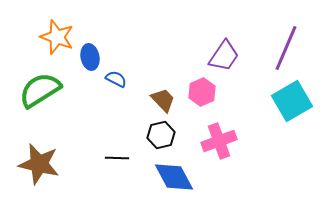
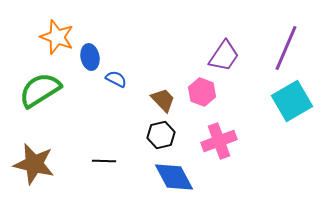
pink hexagon: rotated 16 degrees counterclockwise
black line: moved 13 px left, 3 px down
brown star: moved 5 px left
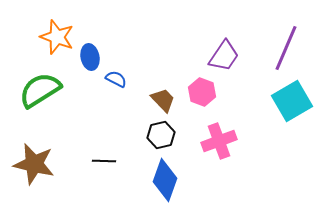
blue diamond: moved 9 px left, 3 px down; rotated 48 degrees clockwise
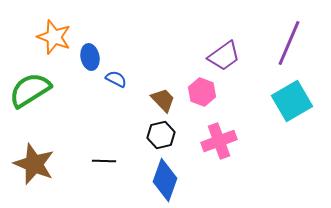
orange star: moved 3 px left
purple line: moved 3 px right, 5 px up
purple trapezoid: rotated 20 degrees clockwise
green semicircle: moved 10 px left
brown star: rotated 9 degrees clockwise
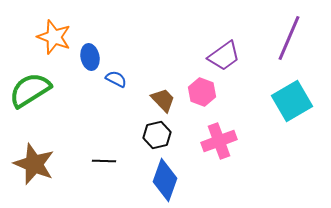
purple line: moved 5 px up
black hexagon: moved 4 px left
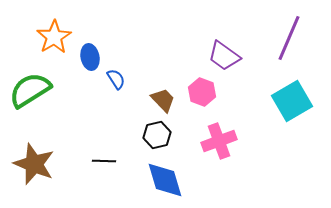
orange star: rotated 20 degrees clockwise
purple trapezoid: rotated 72 degrees clockwise
blue semicircle: rotated 30 degrees clockwise
blue diamond: rotated 36 degrees counterclockwise
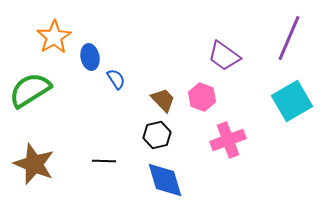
pink hexagon: moved 5 px down
pink cross: moved 9 px right, 1 px up
